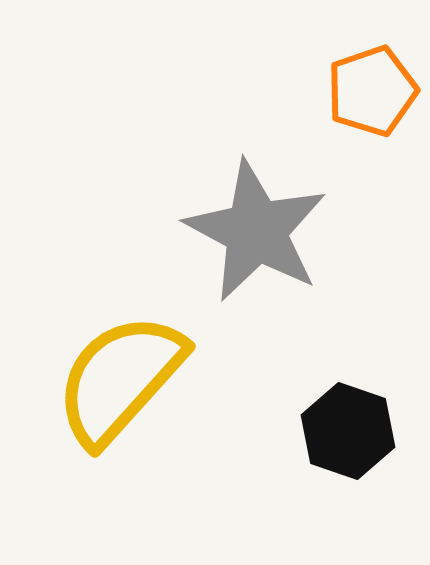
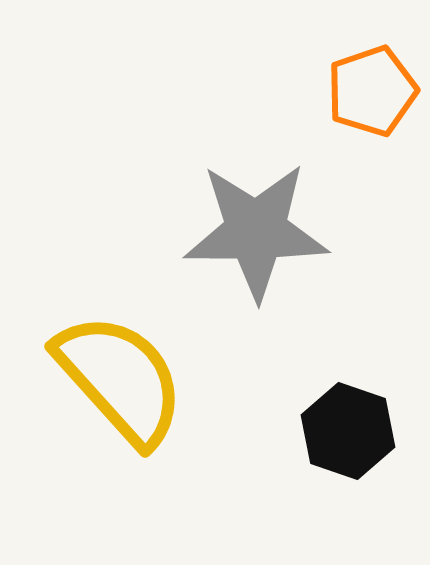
gray star: rotated 28 degrees counterclockwise
yellow semicircle: rotated 96 degrees clockwise
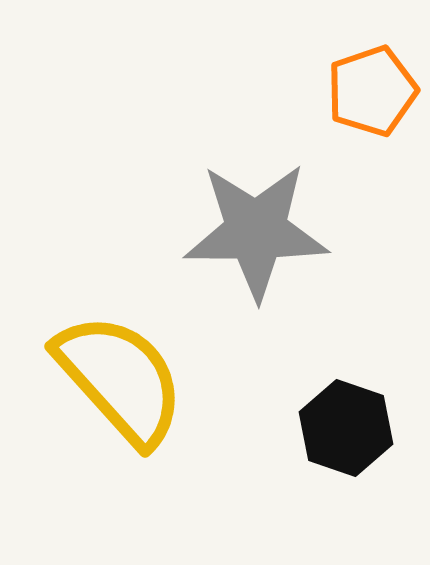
black hexagon: moved 2 px left, 3 px up
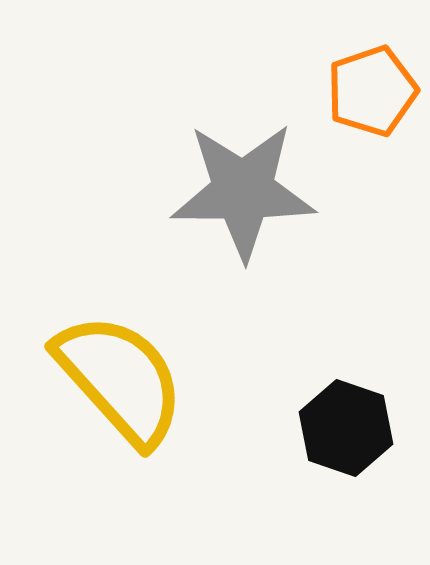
gray star: moved 13 px left, 40 px up
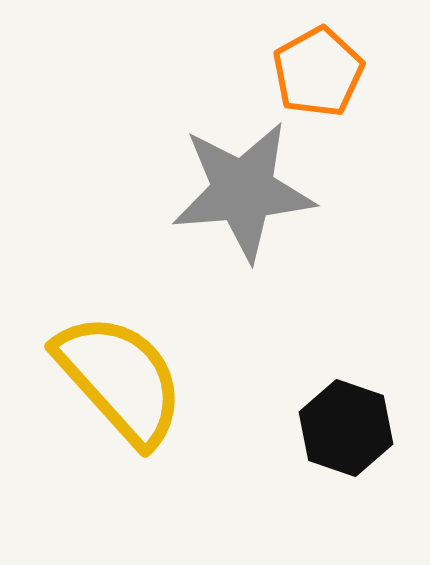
orange pentagon: moved 54 px left, 19 px up; rotated 10 degrees counterclockwise
gray star: rotated 5 degrees counterclockwise
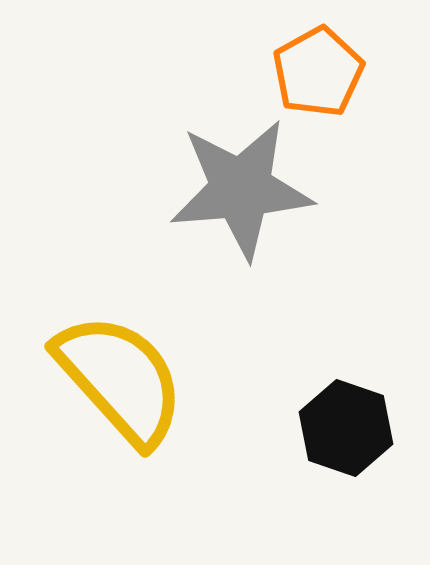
gray star: moved 2 px left, 2 px up
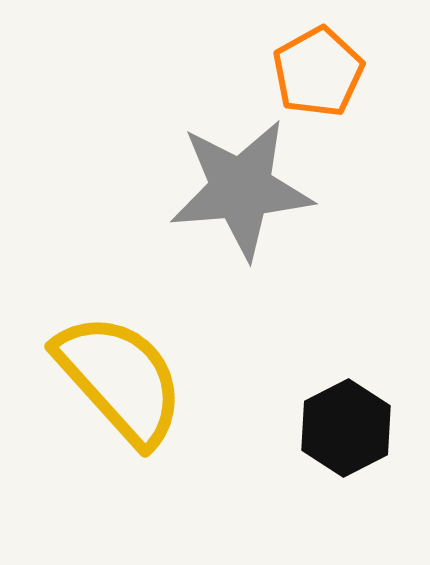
black hexagon: rotated 14 degrees clockwise
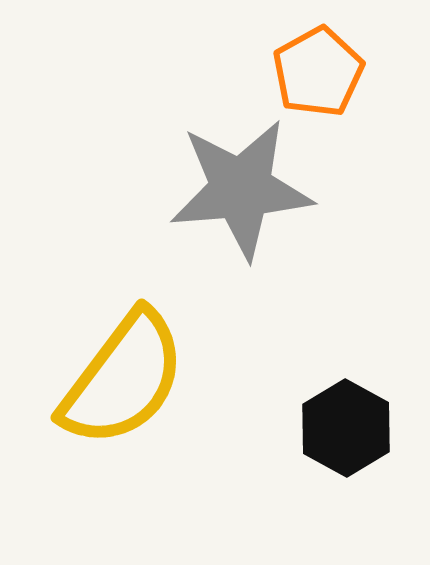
yellow semicircle: moved 3 px right; rotated 79 degrees clockwise
black hexagon: rotated 4 degrees counterclockwise
